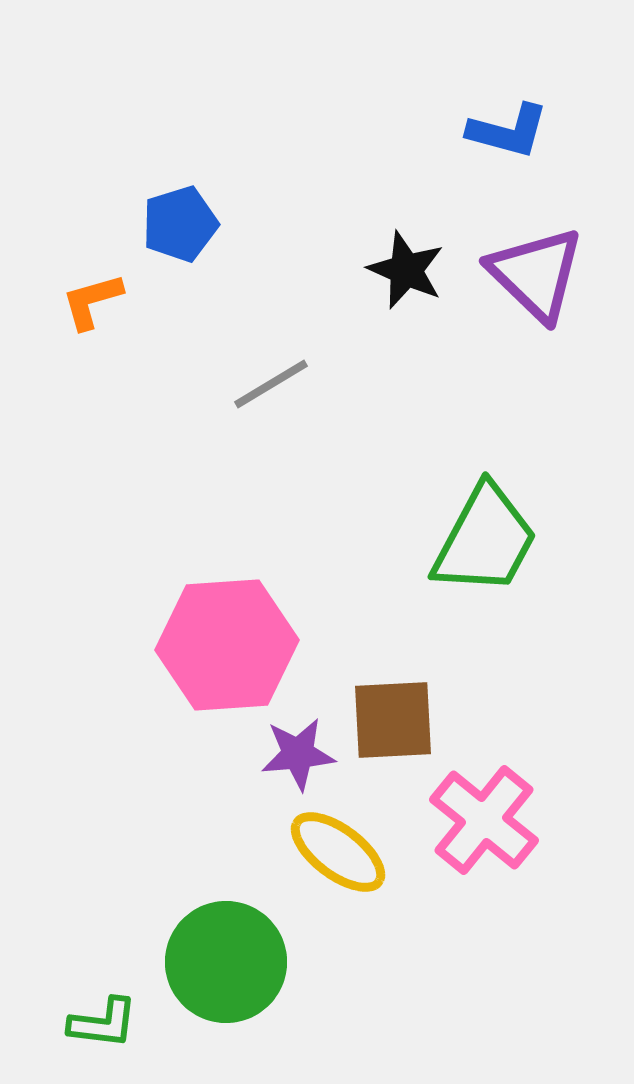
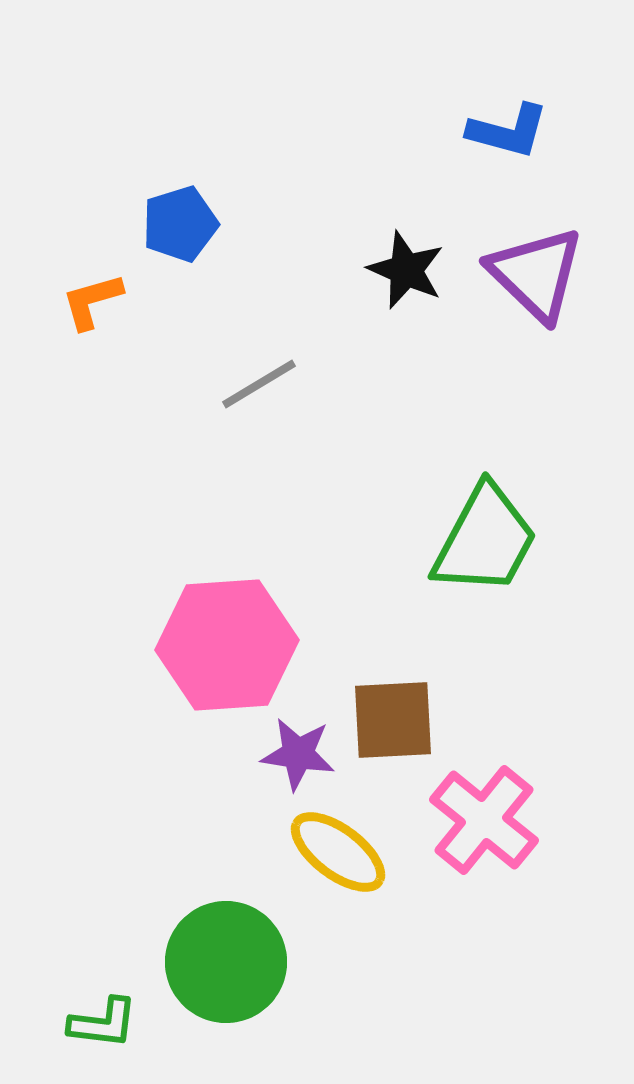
gray line: moved 12 px left
purple star: rotated 14 degrees clockwise
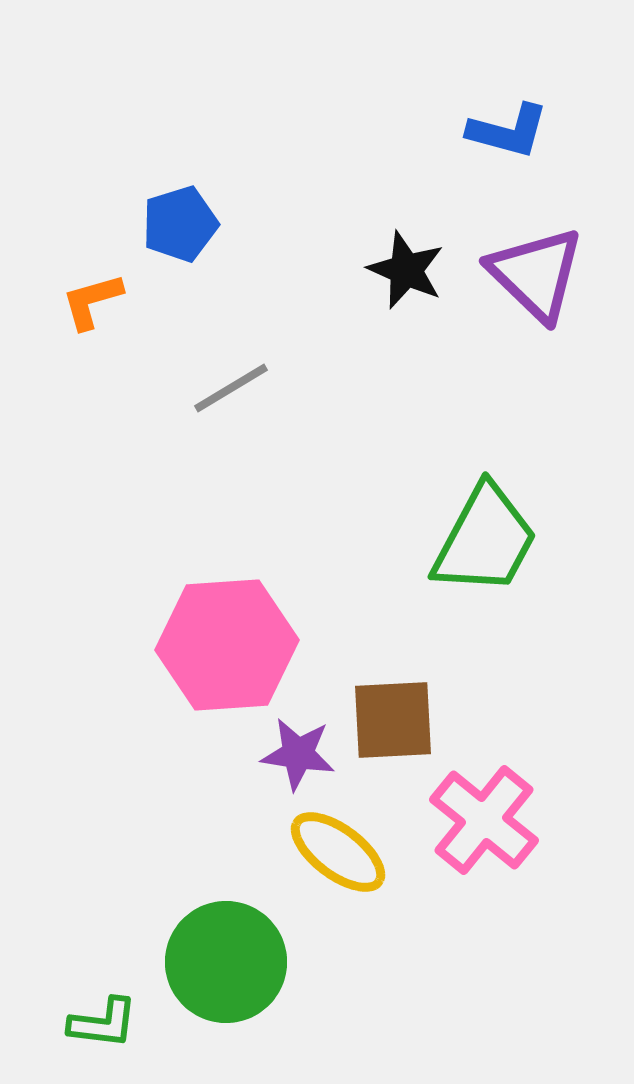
gray line: moved 28 px left, 4 px down
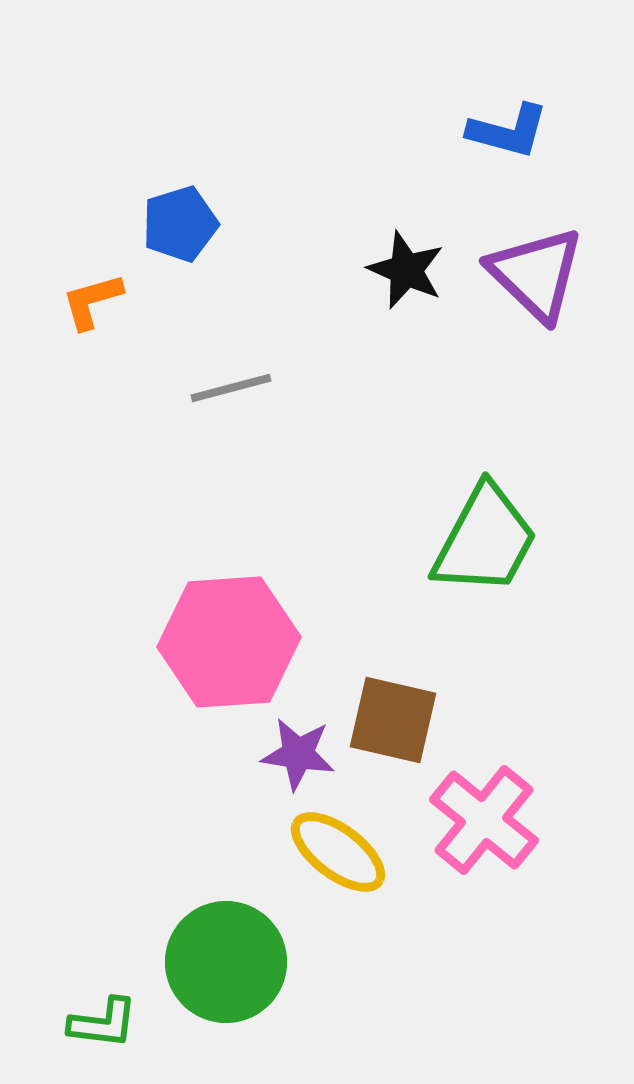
gray line: rotated 16 degrees clockwise
pink hexagon: moved 2 px right, 3 px up
brown square: rotated 16 degrees clockwise
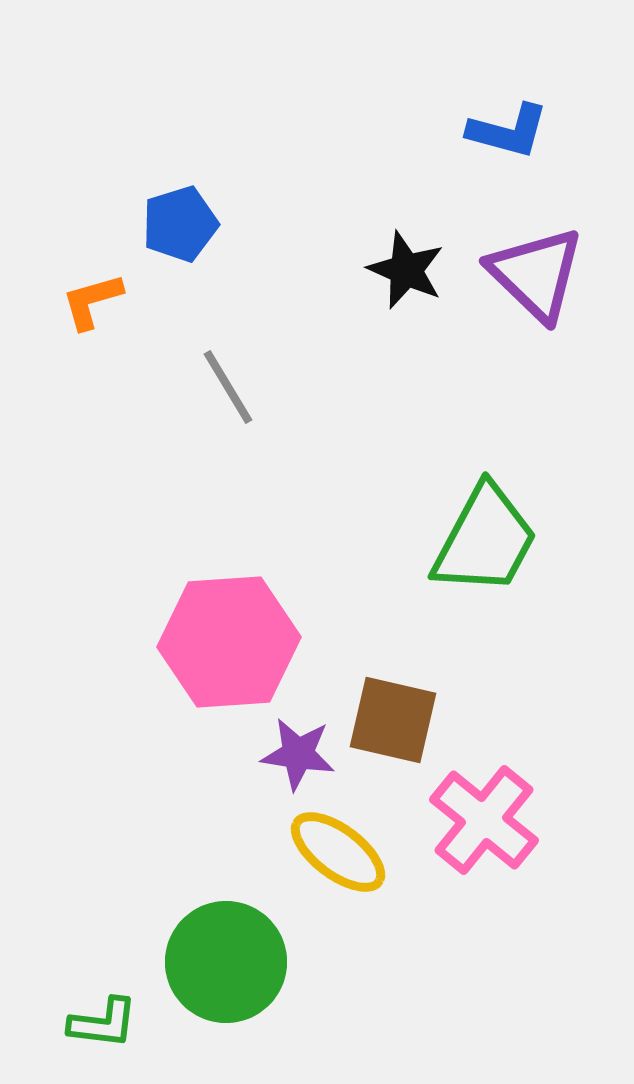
gray line: moved 3 px left, 1 px up; rotated 74 degrees clockwise
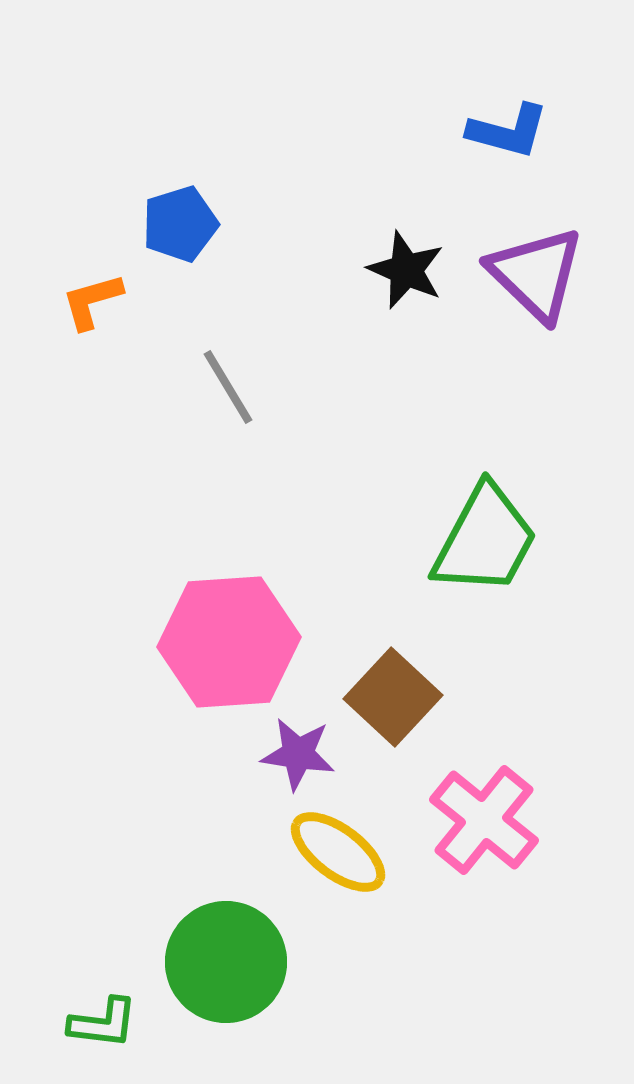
brown square: moved 23 px up; rotated 30 degrees clockwise
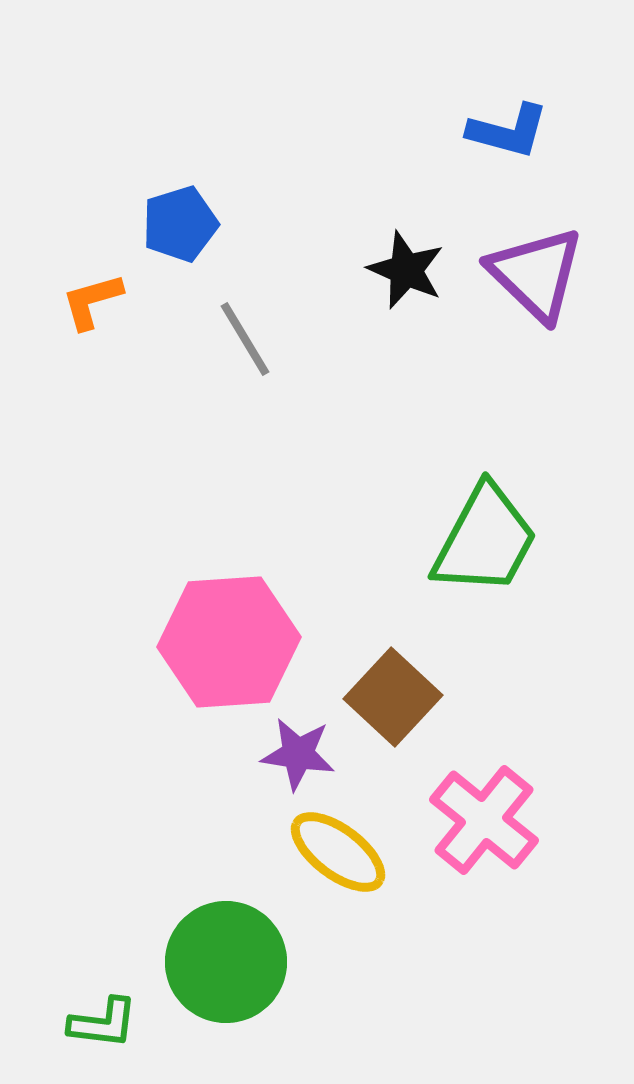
gray line: moved 17 px right, 48 px up
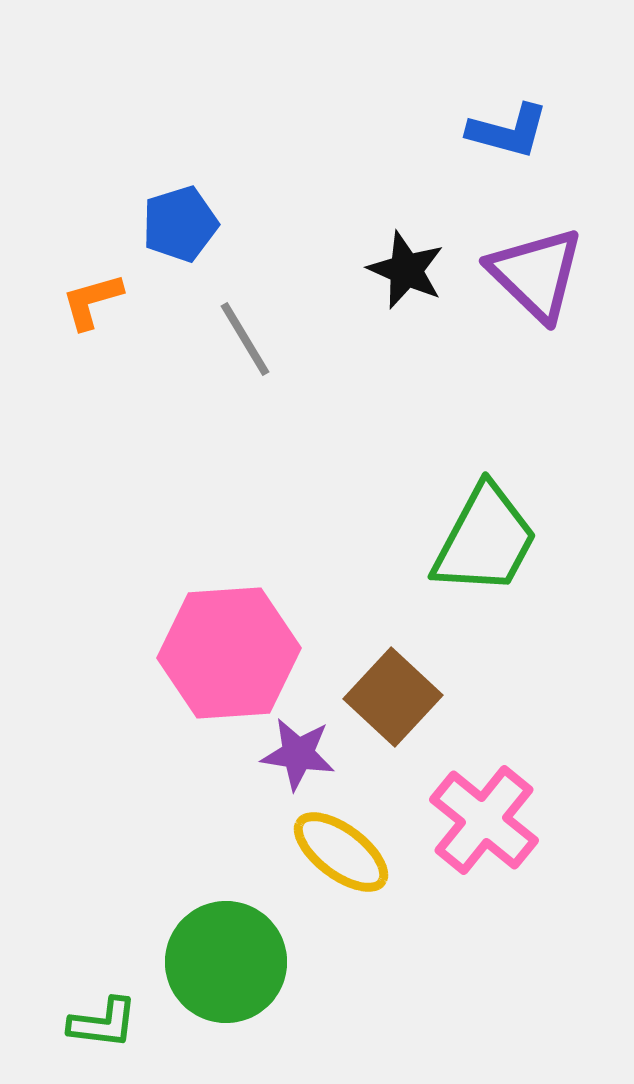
pink hexagon: moved 11 px down
yellow ellipse: moved 3 px right
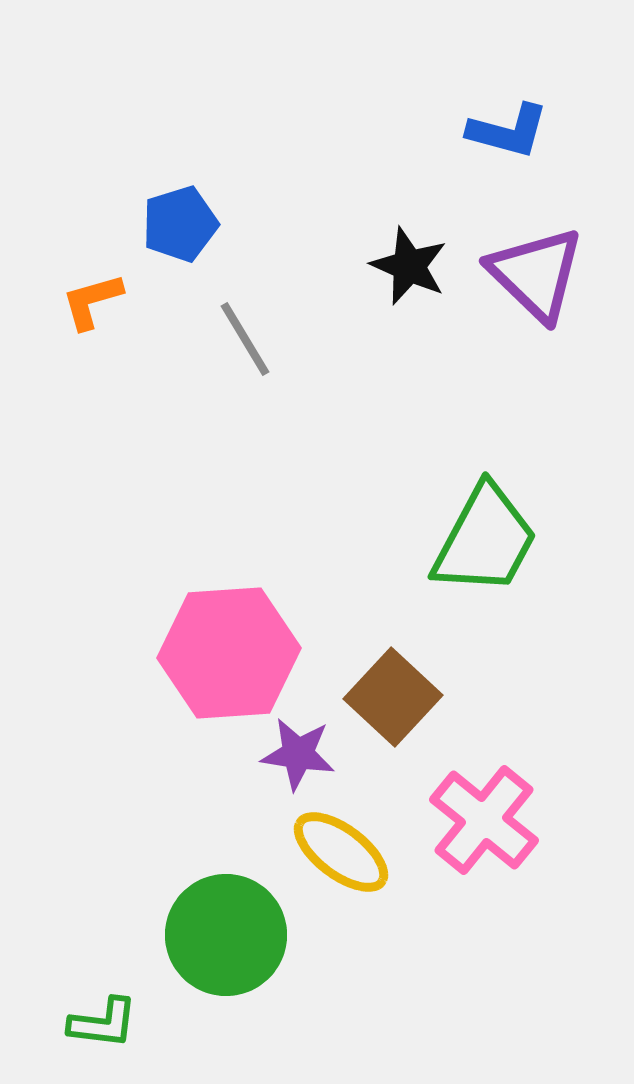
black star: moved 3 px right, 4 px up
green circle: moved 27 px up
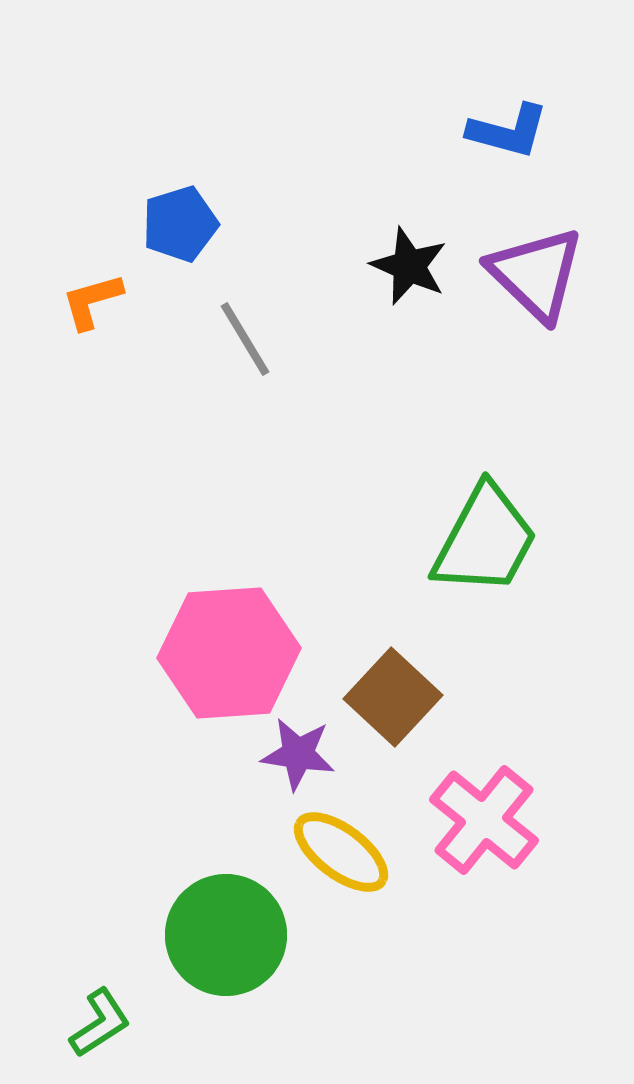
green L-shape: moved 3 px left; rotated 40 degrees counterclockwise
